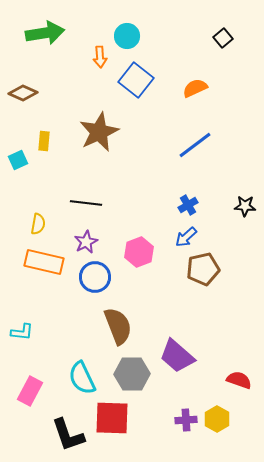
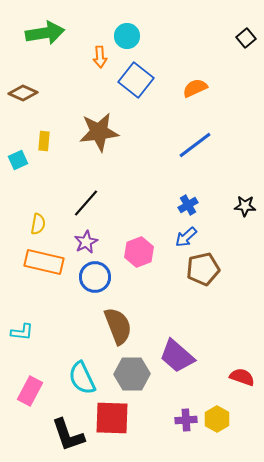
black square: moved 23 px right
brown star: rotated 18 degrees clockwise
black line: rotated 56 degrees counterclockwise
red semicircle: moved 3 px right, 3 px up
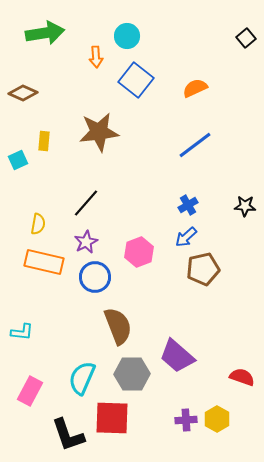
orange arrow: moved 4 px left
cyan semicircle: rotated 48 degrees clockwise
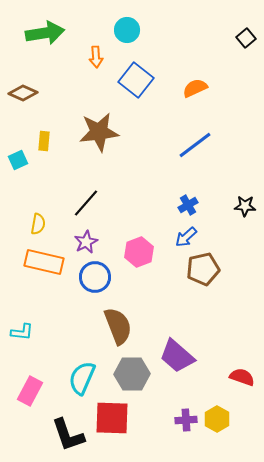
cyan circle: moved 6 px up
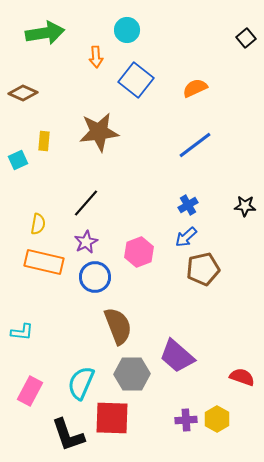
cyan semicircle: moved 1 px left, 5 px down
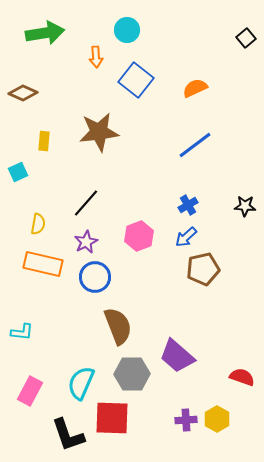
cyan square: moved 12 px down
pink hexagon: moved 16 px up
orange rectangle: moved 1 px left, 2 px down
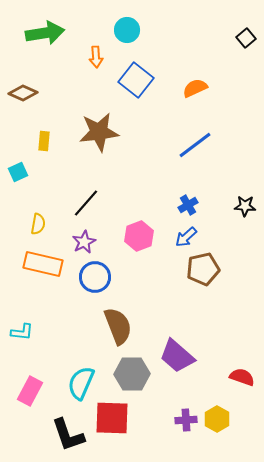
purple star: moved 2 px left
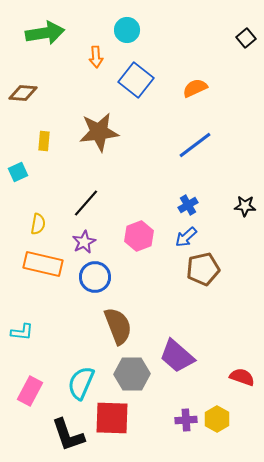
brown diamond: rotated 20 degrees counterclockwise
